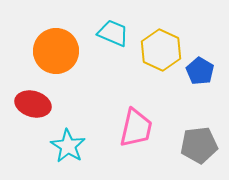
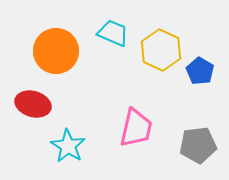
gray pentagon: moved 1 px left
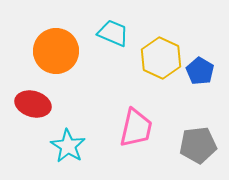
yellow hexagon: moved 8 px down
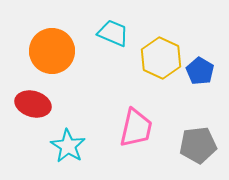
orange circle: moved 4 px left
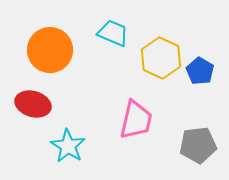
orange circle: moved 2 px left, 1 px up
pink trapezoid: moved 8 px up
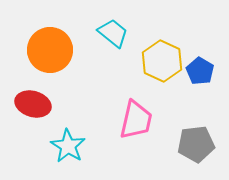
cyan trapezoid: rotated 16 degrees clockwise
yellow hexagon: moved 1 px right, 3 px down
gray pentagon: moved 2 px left, 1 px up
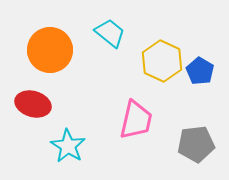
cyan trapezoid: moved 3 px left
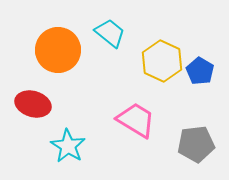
orange circle: moved 8 px right
pink trapezoid: rotated 72 degrees counterclockwise
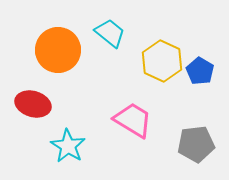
pink trapezoid: moved 3 px left
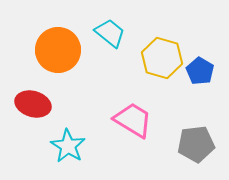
yellow hexagon: moved 3 px up; rotated 9 degrees counterclockwise
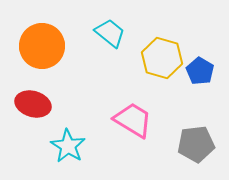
orange circle: moved 16 px left, 4 px up
